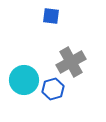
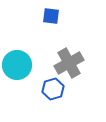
gray cross: moved 2 px left, 1 px down
cyan circle: moved 7 px left, 15 px up
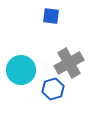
cyan circle: moved 4 px right, 5 px down
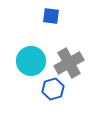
cyan circle: moved 10 px right, 9 px up
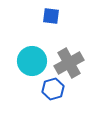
cyan circle: moved 1 px right
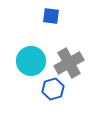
cyan circle: moved 1 px left
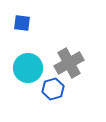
blue square: moved 29 px left, 7 px down
cyan circle: moved 3 px left, 7 px down
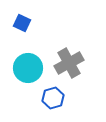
blue square: rotated 18 degrees clockwise
blue hexagon: moved 9 px down
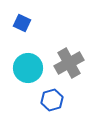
blue hexagon: moved 1 px left, 2 px down
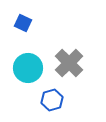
blue square: moved 1 px right
gray cross: rotated 16 degrees counterclockwise
